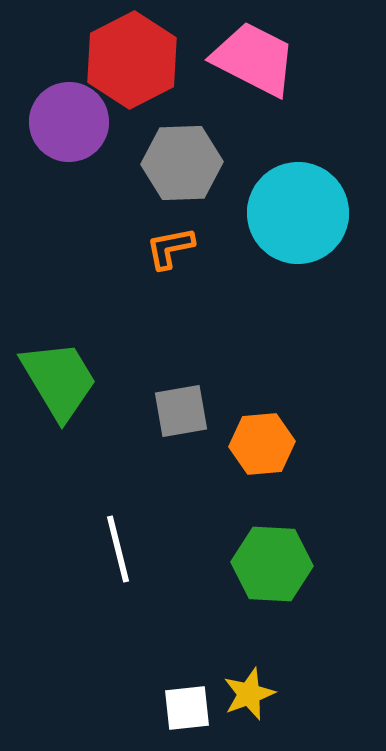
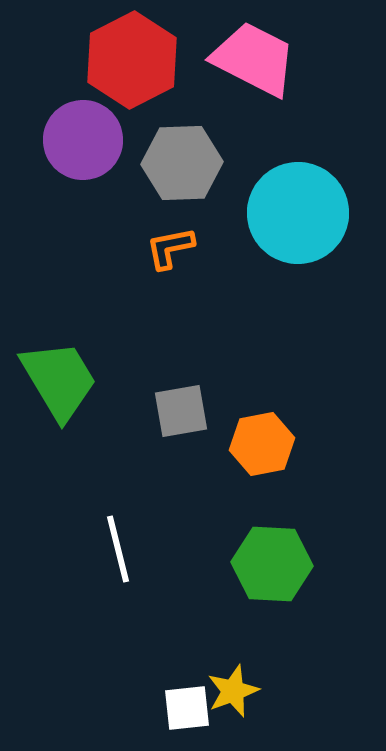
purple circle: moved 14 px right, 18 px down
orange hexagon: rotated 6 degrees counterclockwise
yellow star: moved 16 px left, 3 px up
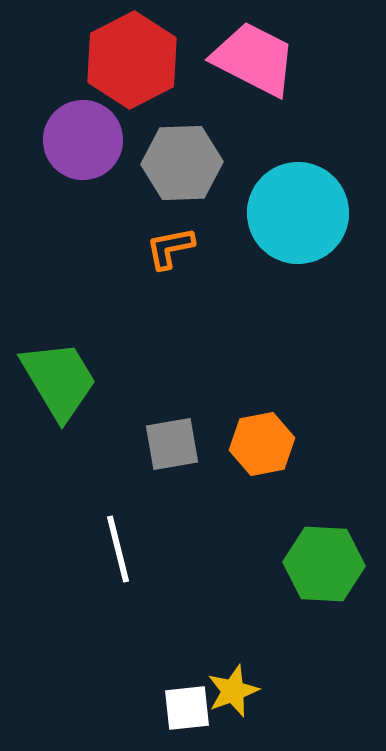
gray square: moved 9 px left, 33 px down
green hexagon: moved 52 px right
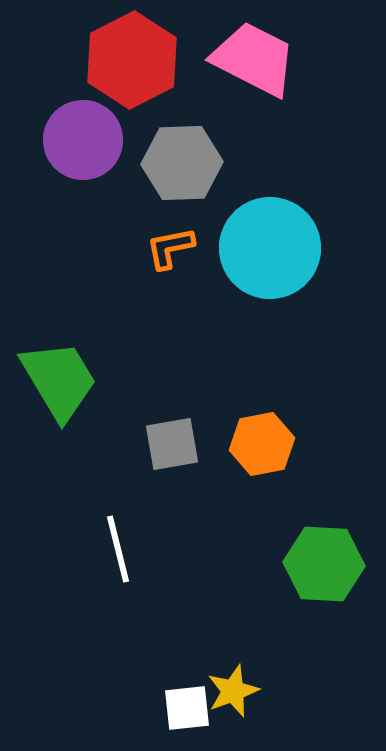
cyan circle: moved 28 px left, 35 px down
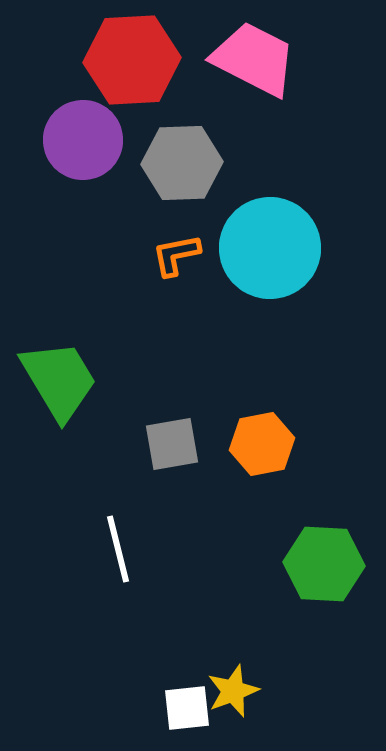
red hexagon: rotated 24 degrees clockwise
orange L-shape: moved 6 px right, 7 px down
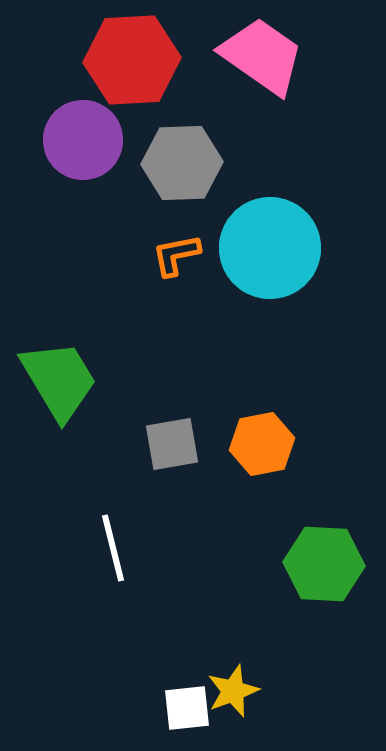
pink trapezoid: moved 8 px right, 3 px up; rotated 8 degrees clockwise
white line: moved 5 px left, 1 px up
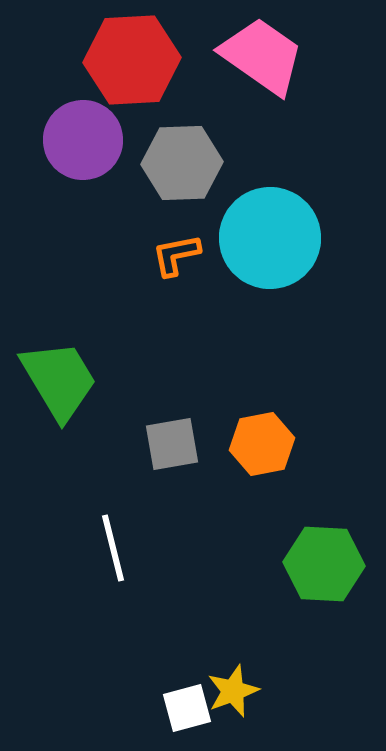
cyan circle: moved 10 px up
white square: rotated 9 degrees counterclockwise
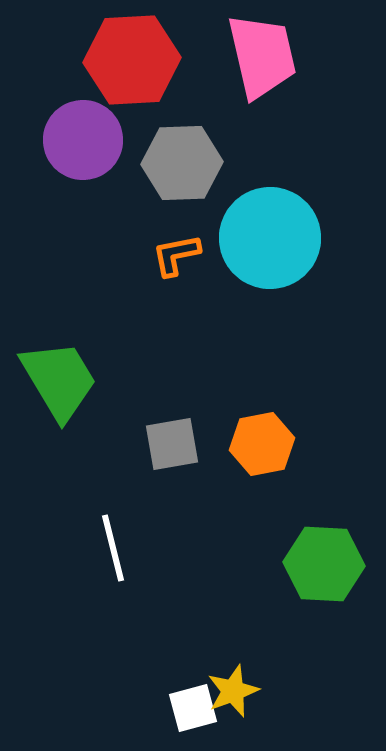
pink trapezoid: rotated 42 degrees clockwise
white square: moved 6 px right
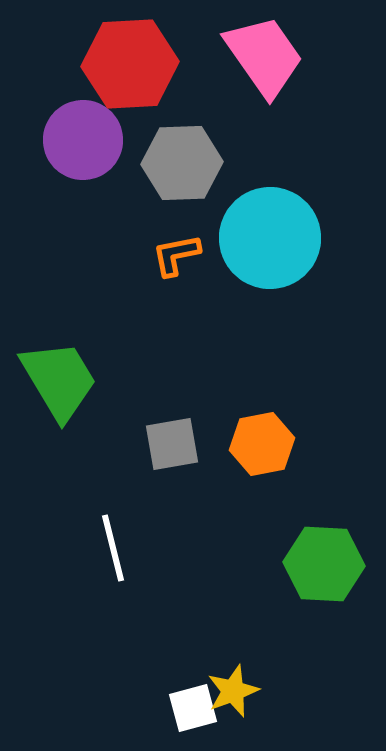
pink trapezoid: moved 2 px right; rotated 22 degrees counterclockwise
red hexagon: moved 2 px left, 4 px down
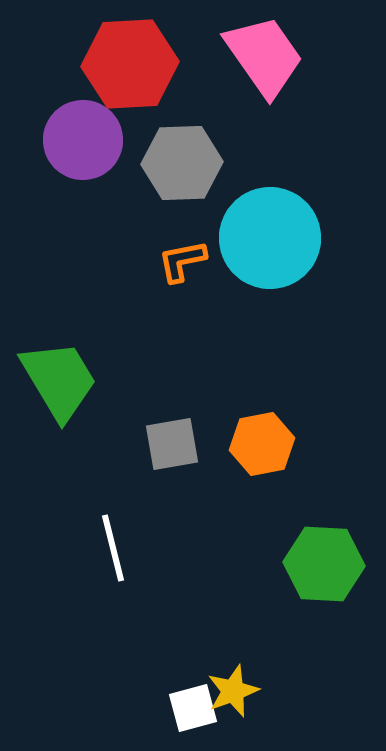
orange L-shape: moved 6 px right, 6 px down
